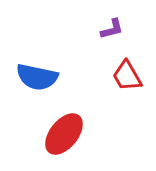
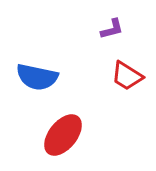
red trapezoid: rotated 28 degrees counterclockwise
red ellipse: moved 1 px left, 1 px down
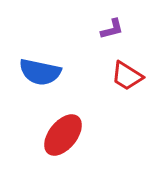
blue semicircle: moved 3 px right, 5 px up
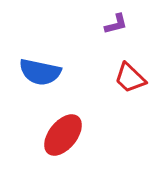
purple L-shape: moved 4 px right, 5 px up
red trapezoid: moved 3 px right, 2 px down; rotated 12 degrees clockwise
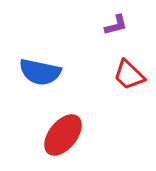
purple L-shape: moved 1 px down
red trapezoid: moved 1 px left, 3 px up
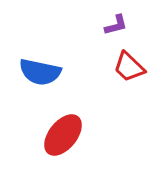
red trapezoid: moved 8 px up
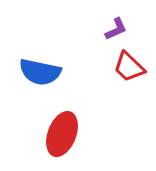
purple L-shape: moved 4 px down; rotated 10 degrees counterclockwise
red ellipse: moved 1 px left, 1 px up; rotated 18 degrees counterclockwise
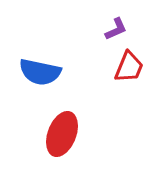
red trapezoid: rotated 112 degrees counterclockwise
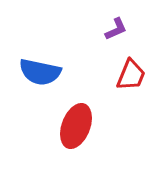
red trapezoid: moved 2 px right, 8 px down
red ellipse: moved 14 px right, 8 px up
